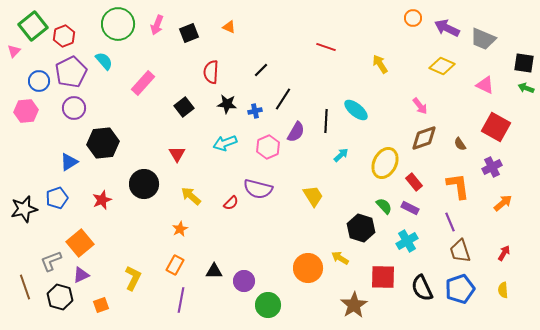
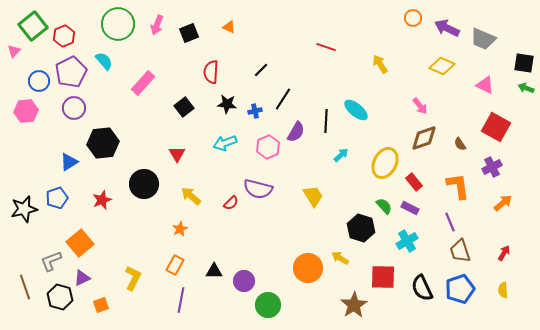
purple triangle at (81, 275): moved 1 px right, 3 px down
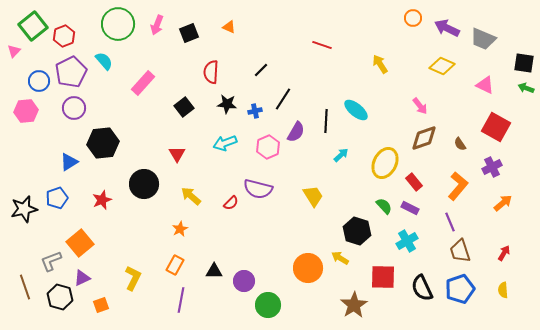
red line at (326, 47): moved 4 px left, 2 px up
orange L-shape at (458, 186): rotated 48 degrees clockwise
black hexagon at (361, 228): moved 4 px left, 3 px down
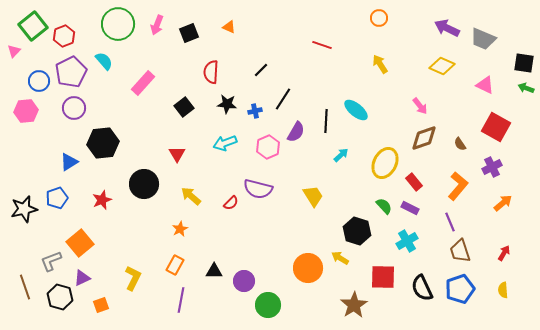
orange circle at (413, 18): moved 34 px left
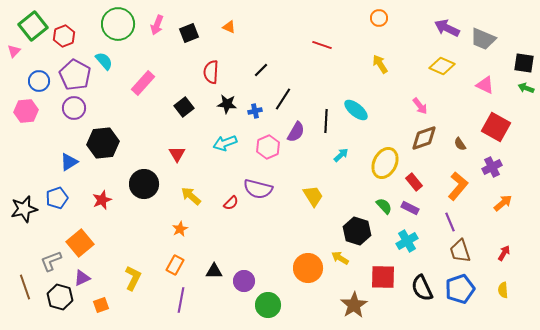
purple pentagon at (71, 72): moved 4 px right, 3 px down; rotated 16 degrees counterclockwise
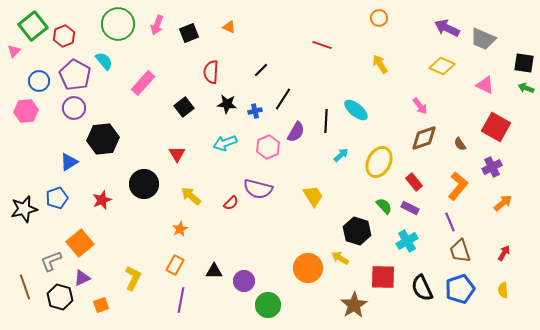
black hexagon at (103, 143): moved 4 px up
yellow ellipse at (385, 163): moved 6 px left, 1 px up
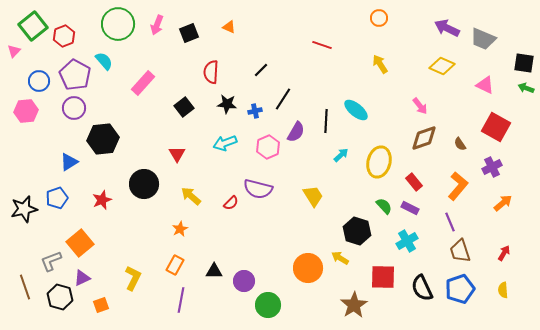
yellow ellipse at (379, 162): rotated 12 degrees counterclockwise
